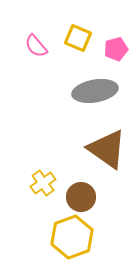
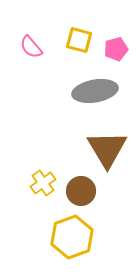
yellow square: moved 1 px right, 2 px down; rotated 8 degrees counterclockwise
pink semicircle: moved 5 px left, 1 px down
brown triangle: rotated 24 degrees clockwise
brown circle: moved 6 px up
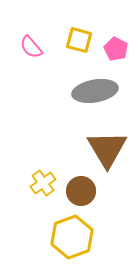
pink pentagon: rotated 30 degrees counterclockwise
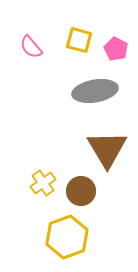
yellow hexagon: moved 5 px left
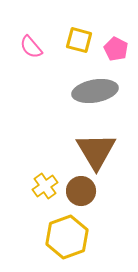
brown triangle: moved 11 px left, 2 px down
yellow cross: moved 2 px right, 3 px down
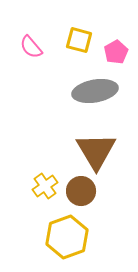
pink pentagon: moved 3 px down; rotated 15 degrees clockwise
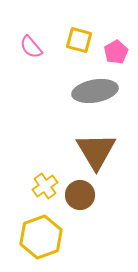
brown circle: moved 1 px left, 4 px down
yellow hexagon: moved 26 px left
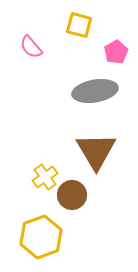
yellow square: moved 15 px up
yellow cross: moved 9 px up
brown circle: moved 8 px left
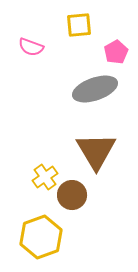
yellow square: rotated 20 degrees counterclockwise
pink semicircle: rotated 30 degrees counterclockwise
gray ellipse: moved 2 px up; rotated 9 degrees counterclockwise
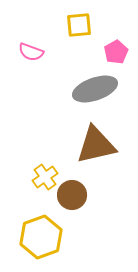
pink semicircle: moved 5 px down
brown triangle: moved 6 px up; rotated 48 degrees clockwise
